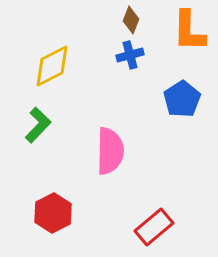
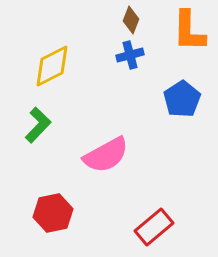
pink semicircle: moved 4 px left, 4 px down; rotated 60 degrees clockwise
red hexagon: rotated 15 degrees clockwise
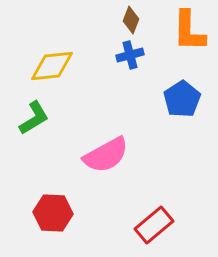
yellow diamond: rotated 21 degrees clockwise
green L-shape: moved 4 px left, 7 px up; rotated 15 degrees clockwise
red hexagon: rotated 15 degrees clockwise
red rectangle: moved 2 px up
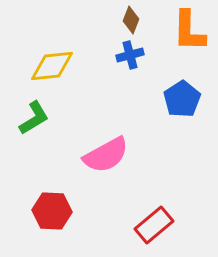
red hexagon: moved 1 px left, 2 px up
